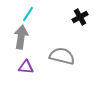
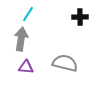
black cross: rotated 28 degrees clockwise
gray arrow: moved 2 px down
gray semicircle: moved 3 px right, 7 px down
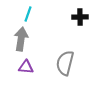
cyan line: rotated 14 degrees counterclockwise
gray semicircle: rotated 90 degrees counterclockwise
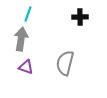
purple triangle: rotated 14 degrees clockwise
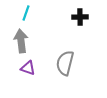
cyan line: moved 2 px left, 1 px up
gray arrow: moved 2 px down; rotated 15 degrees counterclockwise
purple triangle: moved 2 px right, 1 px down
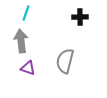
gray semicircle: moved 2 px up
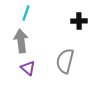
black cross: moved 1 px left, 4 px down
purple triangle: rotated 21 degrees clockwise
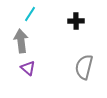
cyan line: moved 4 px right, 1 px down; rotated 14 degrees clockwise
black cross: moved 3 px left
gray semicircle: moved 19 px right, 6 px down
